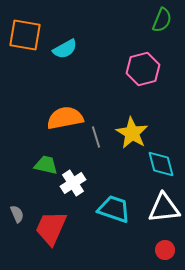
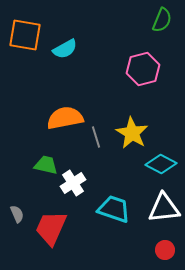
cyan diamond: rotated 48 degrees counterclockwise
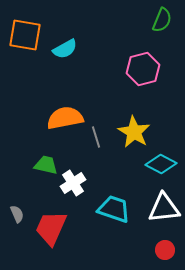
yellow star: moved 2 px right, 1 px up
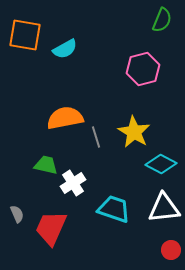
red circle: moved 6 px right
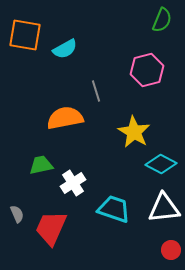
pink hexagon: moved 4 px right, 1 px down
gray line: moved 46 px up
green trapezoid: moved 5 px left; rotated 25 degrees counterclockwise
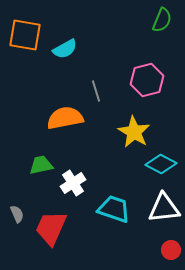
pink hexagon: moved 10 px down
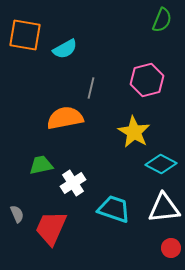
gray line: moved 5 px left, 3 px up; rotated 30 degrees clockwise
red circle: moved 2 px up
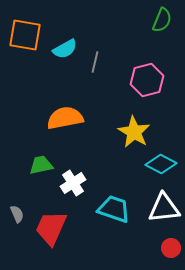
gray line: moved 4 px right, 26 px up
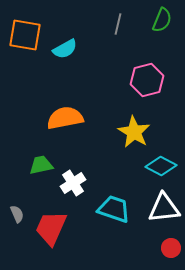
gray line: moved 23 px right, 38 px up
cyan diamond: moved 2 px down
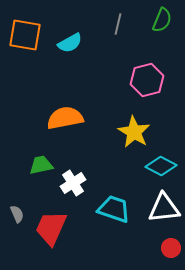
cyan semicircle: moved 5 px right, 6 px up
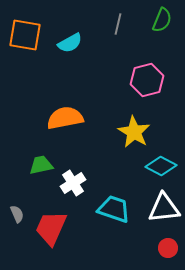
red circle: moved 3 px left
